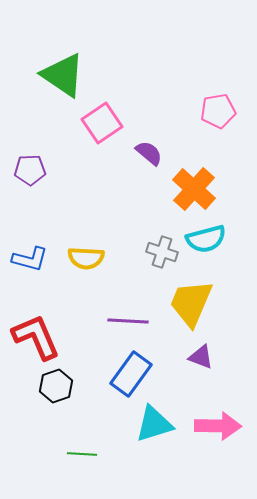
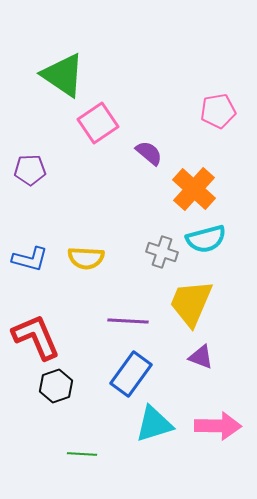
pink square: moved 4 px left
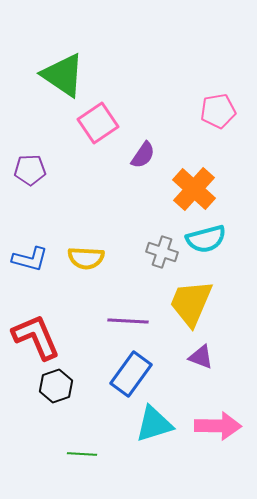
purple semicircle: moved 6 px left, 2 px down; rotated 84 degrees clockwise
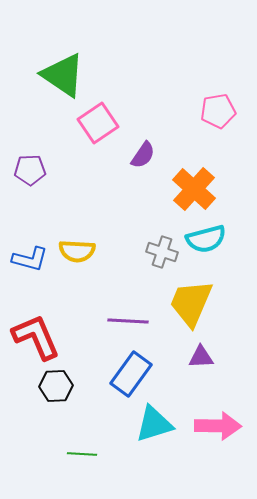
yellow semicircle: moved 9 px left, 7 px up
purple triangle: rotated 24 degrees counterclockwise
black hexagon: rotated 16 degrees clockwise
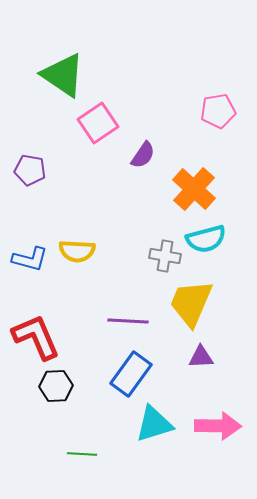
purple pentagon: rotated 12 degrees clockwise
gray cross: moved 3 px right, 4 px down; rotated 8 degrees counterclockwise
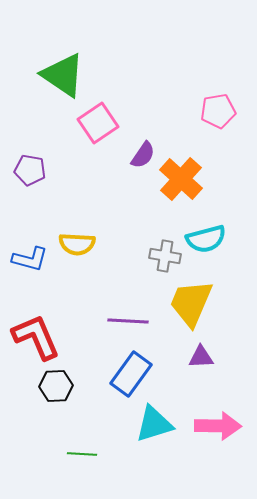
orange cross: moved 13 px left, 10 px up
yellow semicircle: moved 7 px up
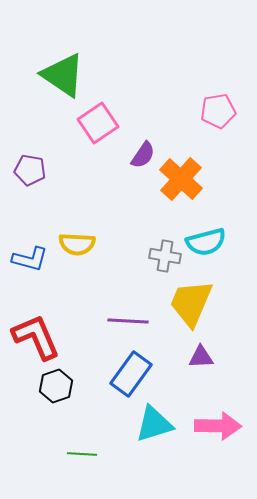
cyan semicircle: moved 3 px down
black hexagon: rotated 16 degrees counterclockwise
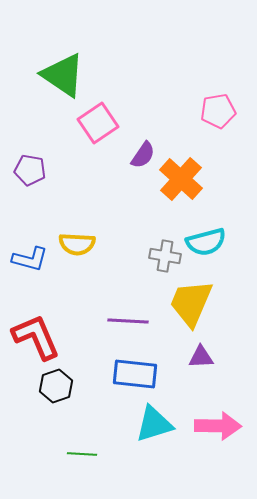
blue rectangle: moved 4 px right; rotated 60 degrees clockwise
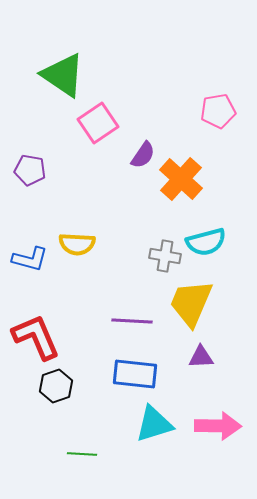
purple line: moved 4 px right
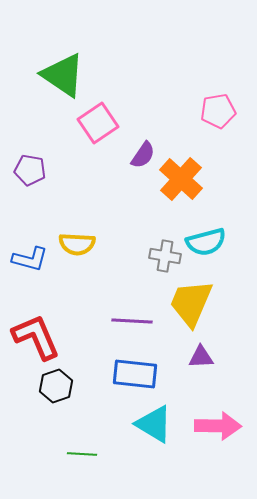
cyan triangle: rotated 48 degrees clockwise
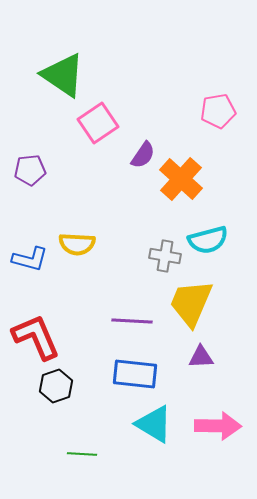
purple pentagon: rotated 16 degrees counterclockwise
cyan semicircle: moved 2 px right, 2 px up
